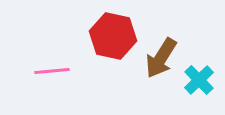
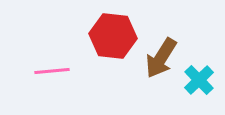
red hexagon: rotated 6 degrees counterclockwise
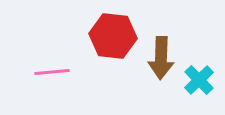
brown arrow: rotated 30 degrees counterclockwise
pink line: moved 1 px down
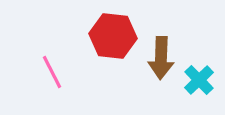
pink line: rotated 68 degrees clockwise
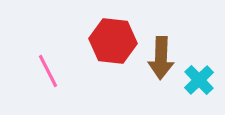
red hexagon: moved 5 px down
pink line: moved 4 px left, 1 px up
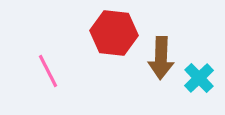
red hexagon: moved 1 px right, 8 px up
cyan cross: moved 2 px up
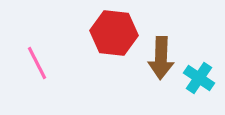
pink line: moved 11 px left, 8 px up
cyan cross: rotated 12 degrees counterclockwise
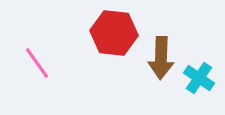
pink line: rotated 8 degrees counterclockwise
